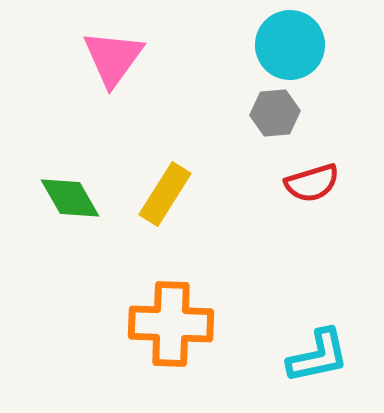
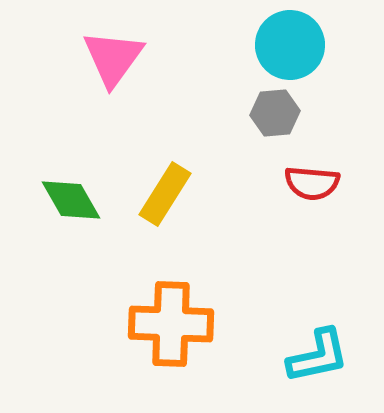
red semicircle: rotated 22 degrees clockwise
green diamond: moved 1 px right, 2 px down
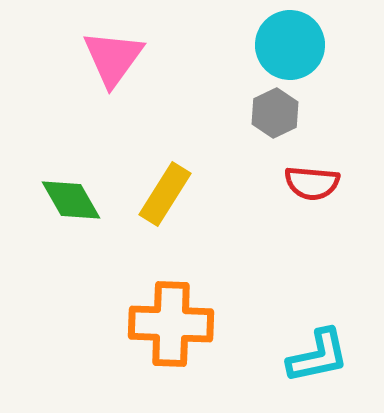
gray hexagon: rotated 21 degrees counterclockwise
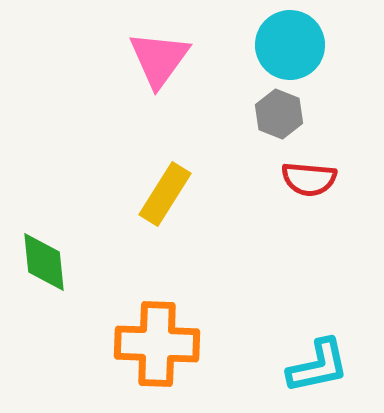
pink triangle: moved 46 px right, 1 px down
gray hexagon: moved 4 px right, 1 px down; rotated 12 degrees counterclockwise
red semicircle: moved 3 px left, 4 px up
green diamond: moved 27 px left, 62 px down; rotated 24 degrees clockwise
orange cross: moved 14 px left, 20 px down
cyan L-shape: moved 10 px down
